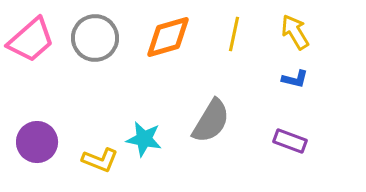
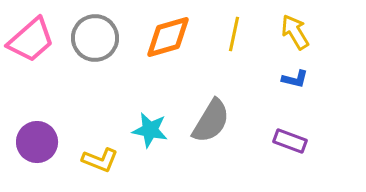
cyan star: moved 6 px right, 9 px up
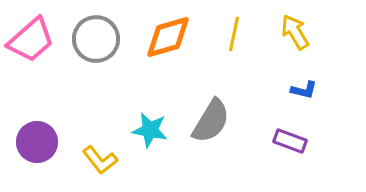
gray circle: moved 1 px right, 1 px down
blue L-shape: moved 9 px right, 11 px down
yellow L-shape: rotated 30 degrees clockwise
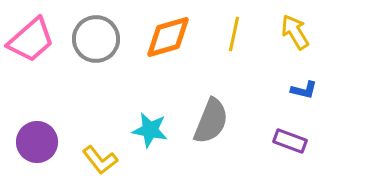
gray semicircle: rotated 9 degrees counterclockwise
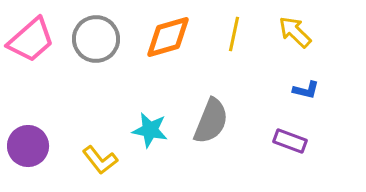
yellow arrow: rotated 15 degrees counterclockwise
blue L-shape: moved 2 px right
purple circle: moved 9 px left, 4 px down
